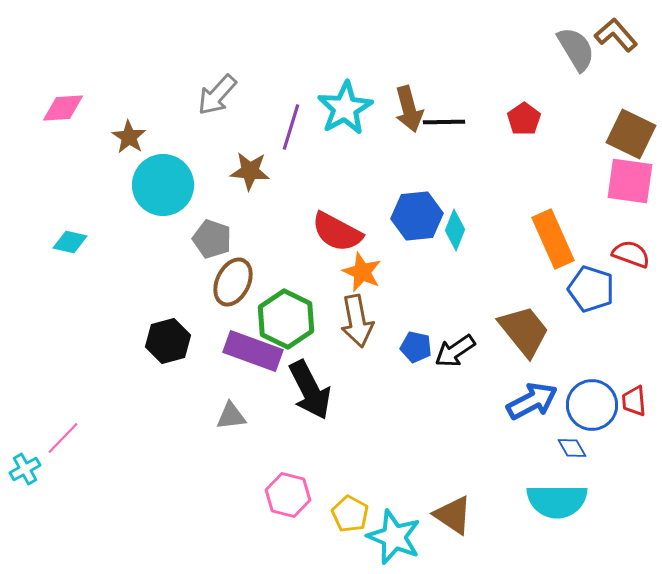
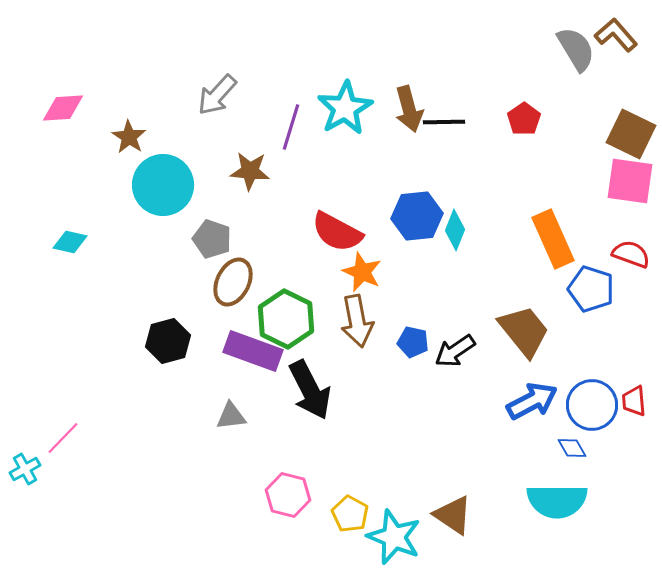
blue pentagon at (416, 347): moved 3 px left, 5 px up
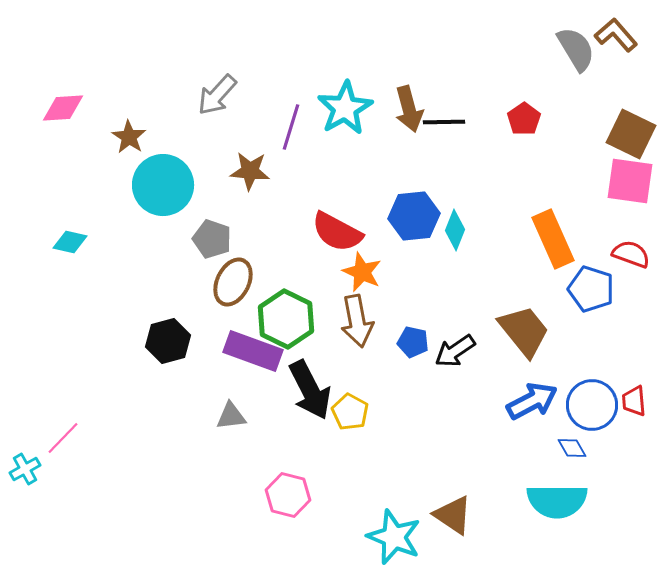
blue hexagon at (417, 216): moved 3 px left
yellow pentagon at (350, 514): moved 102 px up
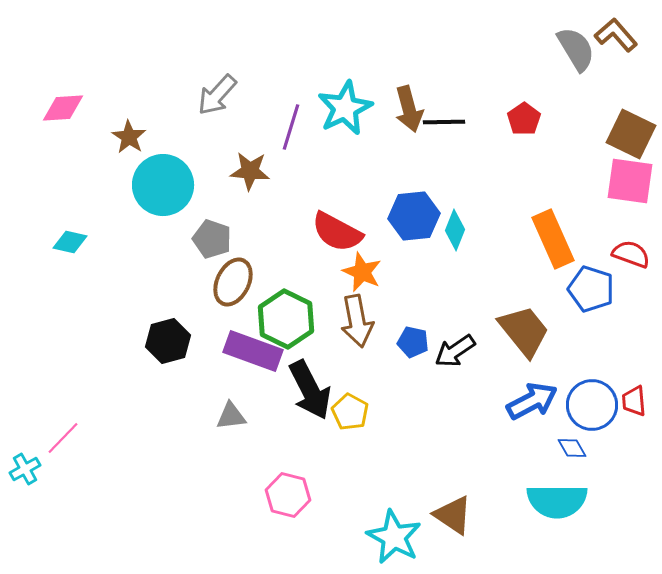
cyan star at (345, 108): rotated 4 degrees clockwise
cyan star at (394, 537): rotated 6 degrees clockwise
